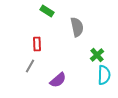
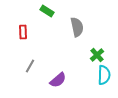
red rectangle: moved 14 px left, 12 px up
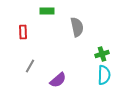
green rectangle: rotated 32 degrees counterclockwise
green cross: moved 5 px right, 1 px up; rotated 24 degrees clockwise
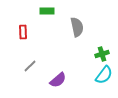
gray line: rotated 16 degrees clockwise
cyan semicircle: rotated 36 degrees clockwise
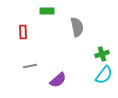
gray line: rotated 32 degrees clockwise
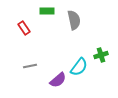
gray semicircle: moved 3 px left, 7 px up
red rectangle: moved 1 px right, 4 px up; rotated 32 degrees counterclockwise
green cross: moved 1 px left, 1 px down
cyan semicircle: moved 25 px left, 8 px up
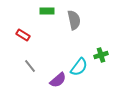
red rectangle: moved 1 px left, 7 px down; rotated 24 degrees counterclockwise
gray line: rotated 64 degrees clockwise
